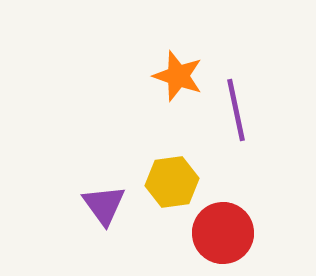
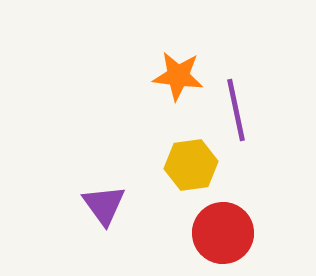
orange star: rotated 12 degrees counterclockwise
yellow hexagon: moved 19 px right, 17 px up
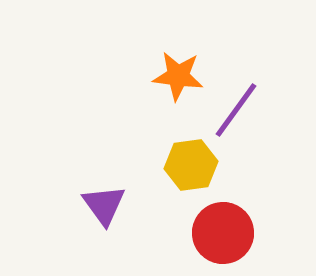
purple line: rotated 48 degrees clockwise
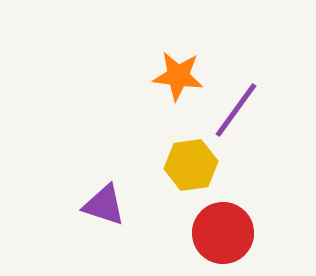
purple triangle: rotated 36 degrees counterclockwise
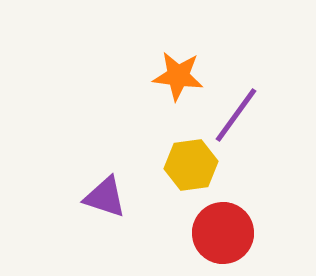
purple line: moved 5 px down
purple triangle: moved 1 px right, 8 px up
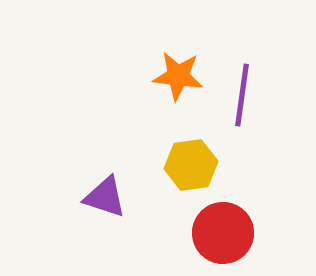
purple line: moved 6 px right, 20 px up; rotated 28 degrees counterclockwise
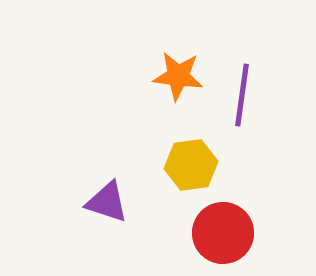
purple triangle: moved 2 px right, 5 px down
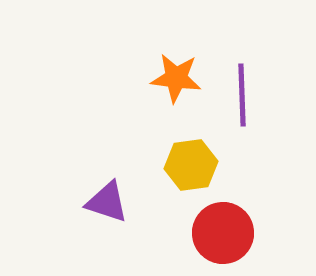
orange star: moved 2 px left, 2 px down
purple line: rotated 10 degrees counterclockwise
